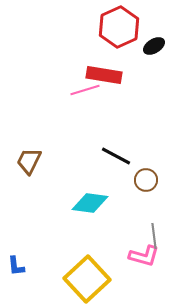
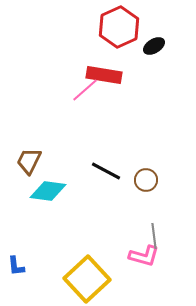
pink line: rotated 24 degrees counterclockwise
black line: moved 10 px left, 15 px down
cyan diamond: moved 42 px left, 12 px up
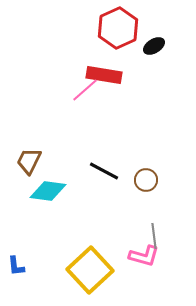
red hexagon: moved 1 px left, 1 px down
black line: moved 2 px left
yellow square: moved 3 px right, 9 px up
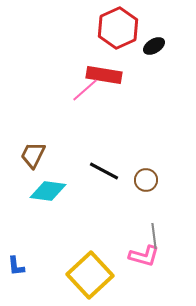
brown trapezoid: moved 4 px right, 6 px up
yellow square: moved 5 px down
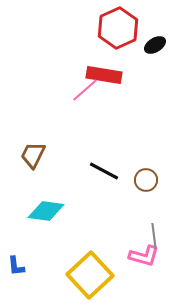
black ellipse: moved 1 px right, 1 px up
cyan diamond: moved 2 px left, 20 px down
